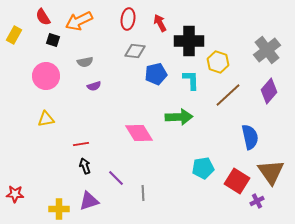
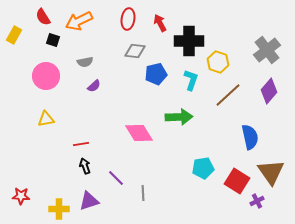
cyan L-shape: rotated 20 degrees clockwise
purple semicircle: rotated 24 degrees counterclockwise
red star: moved 6 px right, 2 px down
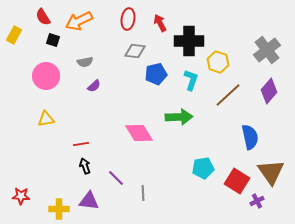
purple triangle: rotated 25 degrees clockwise
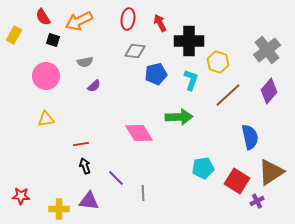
brown triangle: rotated 32 degrees clockwise
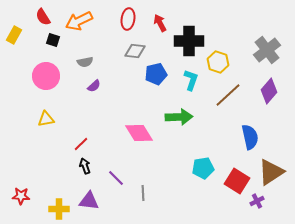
red line: rotated 35 degrees counterclockwise
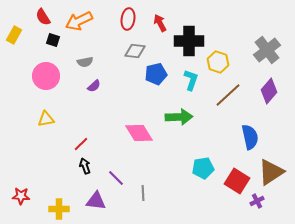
purple triangle: moved 7 px right
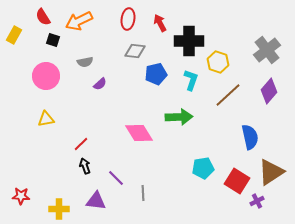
purple semicircle: moved 6 px right, 2 px up
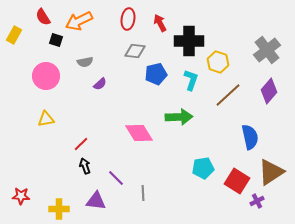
black square: moved 3 px right
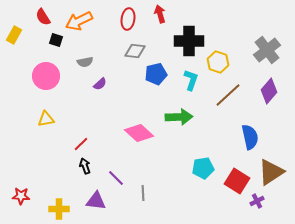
red arrow: moved 9 px up; rotated 12 degrees clockwise
pink diamond: rotated 16 degrees counterclockwise
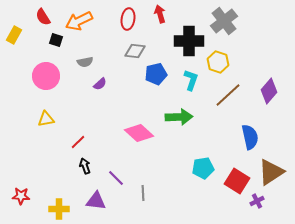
gray cross: moved 43 px left, 29 px up
red line: moved 3 px left, 2 px up
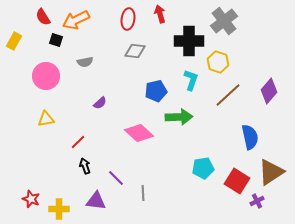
orange arrow: moved 3 px left, 1 px up
yellow rectangle: moved 6 px down
blue pentagon: moved 17 px down
purple semicircle: moved 19 px down
red star: moved 10 px right, 3 px down; rotated 18 degrees clockwise
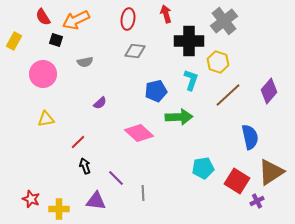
red arrow: moved 6 px right
pink circle: moved 3 px left, 2 px up
